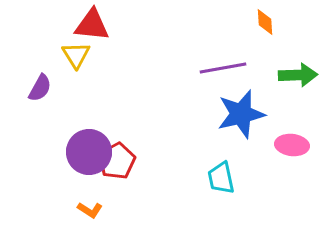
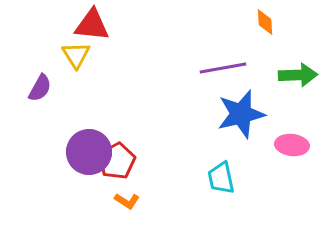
orange L-shape: moved 37 px right, 9 px up
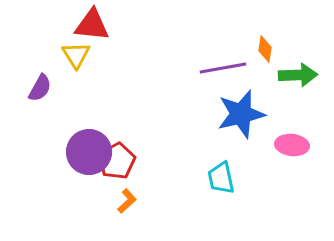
orange diamond: moved 27 px down; rotated 12 degrees clockwise
orange L-shape: rotated 75 degrees counterclockwise
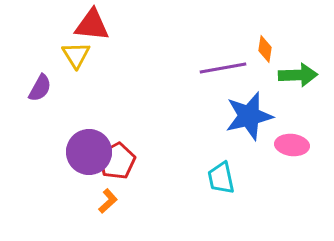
blue star: moved 8 px right, 2 px down
orange L-shape: moved 19 px left
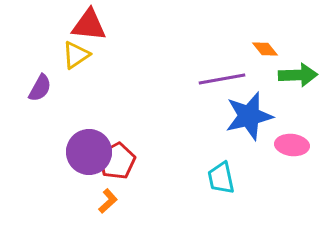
red triangle: moved 3 px left
orange diamond: rotated 48 degrees counterclockwise
yellow triangle: rotated 28 degrees clockwise
purple line: moved 1 px left, 11 px down
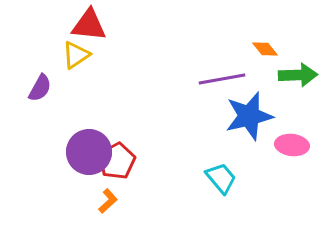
cyan trapezoid: rotated 152 degrees clockwise
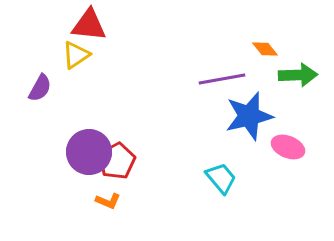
pink ellipse: moved 4 px left, 2 px down; rotated 16 degrees clockwise
orange L-shape: rotated 65 degrees clockwise
